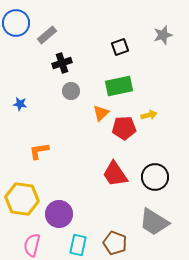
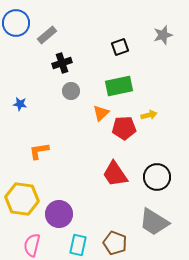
black circle: moved 2 px right
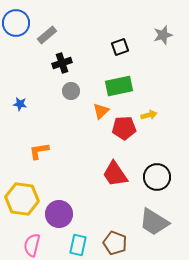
orange triangle: moved 2 px up
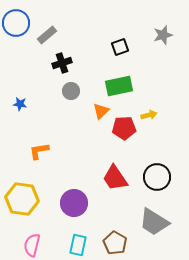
red trapezoid: moved 4 px down
purple circle: moved 15 px right, 11 px up
brown pentagon: rotated 10 degrees clockwise
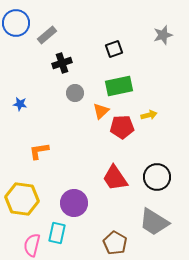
black square: moved 6 px left, 2 px down
gray circle: moved 4 px right, 2 px down
red pentagon: moved 2 px left, 1 px up
cyan rectangle: moved 21 px left, 12 px up
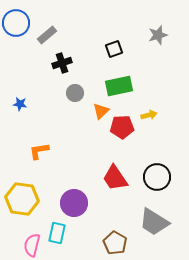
gray star: moved 5 px left
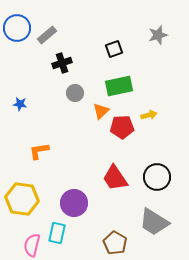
blue circle: moved 1 px right, 5 px down
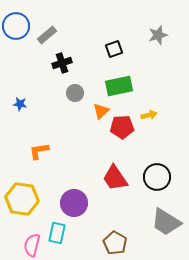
blue circle: moved 1 px left, 2 px up
gray trapezoid: moved 12 px right
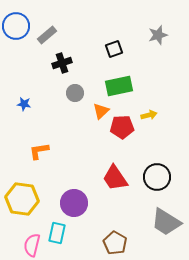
blue star: moved 4 px right
